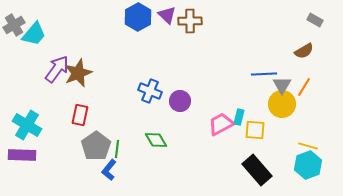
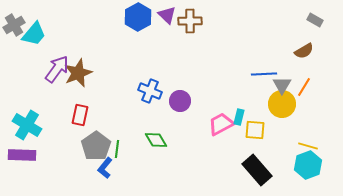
blue L-shape: moved 4 px left, 2 px up
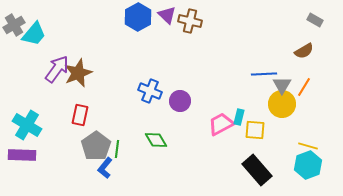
brown cross: rotated 15 degrees clockwise
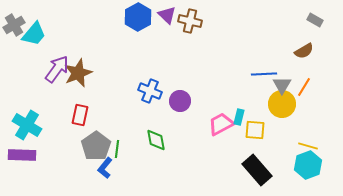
green diamond: rotated 20 degrees clockwise
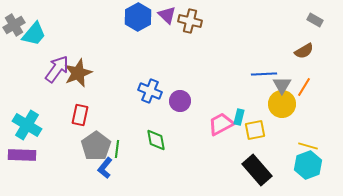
yellow square: rotated 15 degrees counterclockwise
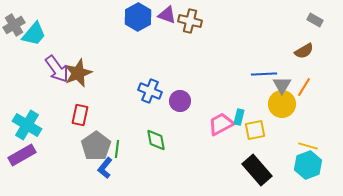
purple triangle: rotated 24 degrees counterclockwise
purple arrow: rotated 108 degrees clockwise
purple rectangle: rotated 32 degrees counterclockwise
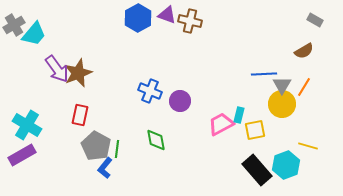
blue hexagon: moved 1 px down
cyan rectangle: moved 2 px up
gray pentagon: rotated 8 degrees counterclockwise
cyan hexagon: moved 22 px left
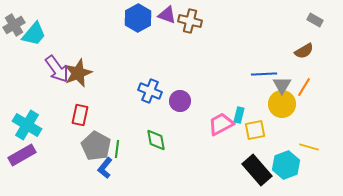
yellow line: moved 1 px right, 1 px down
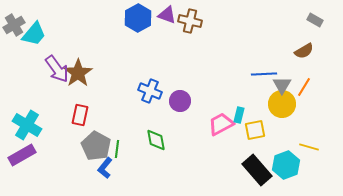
brown star: rotated 12 degrees counterclockwise
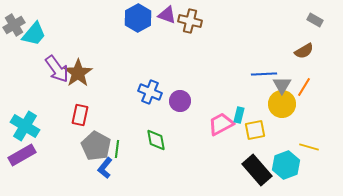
blue cross: moved 1 px down
cyan cross: moved 2 px left, 1 px down
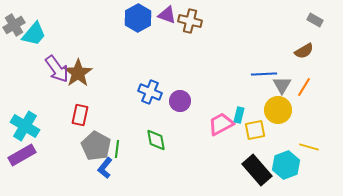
yellow circle: moved 4 px left, 6 px down
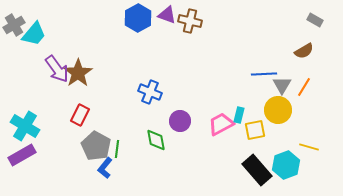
purple circle: moved 20 px down
red rectangle: rotated 15 degrees clockwise
